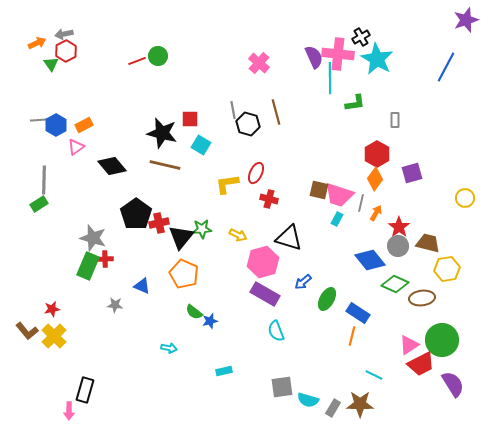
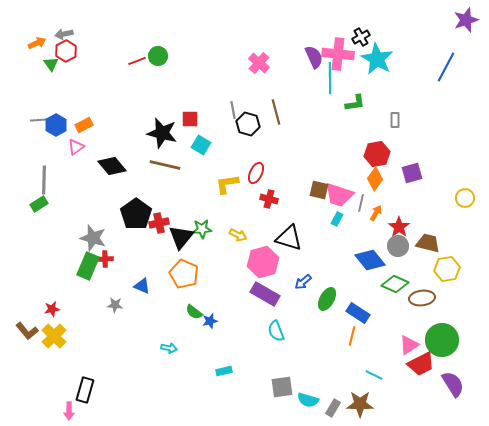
red hexagon at (377, 154): rotated 20 degrees clockwise
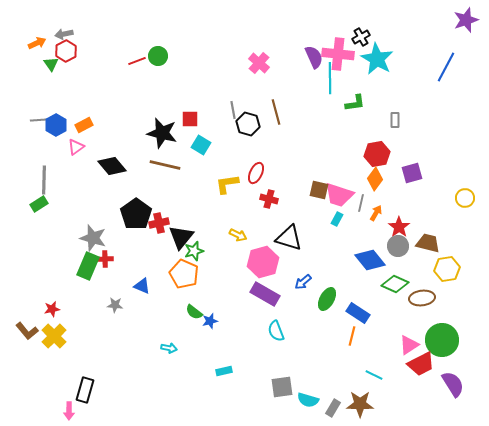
green star at (202, 229): moved 8 px left, 22 px down; rotated 12 degrees counterclockwise
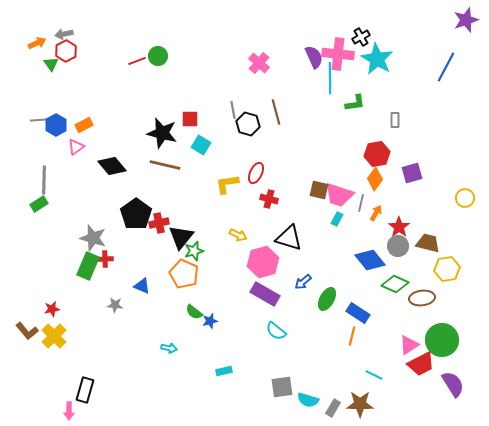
cyan semicircle at (276, 331): rotated 30 degrees counterclockwise
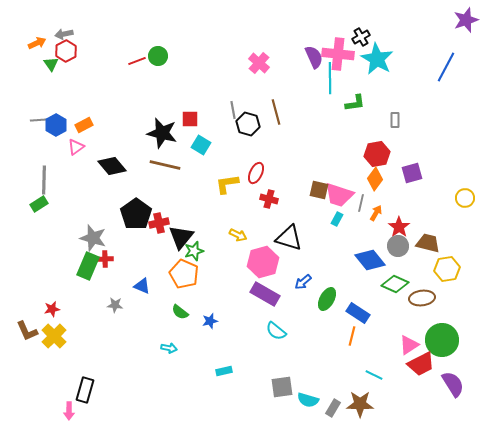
green semicircle at (194, 312): moved 14 px left
brown L-shape at (27, 331): rotated 15 degrees clockwise
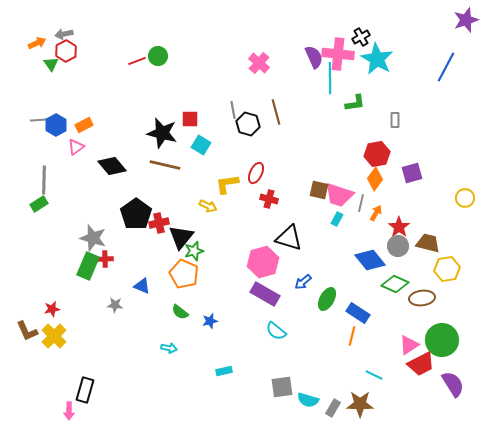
yellow arrow at (238, 235): moved 30 px left, 29 px up
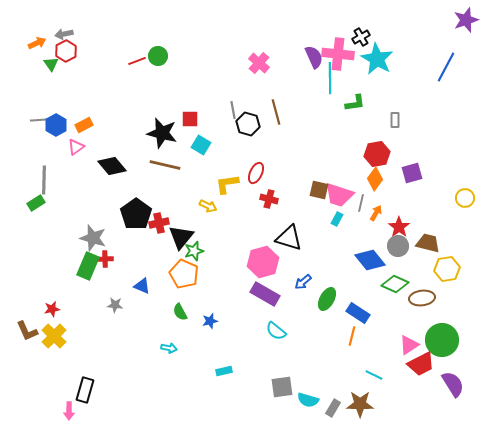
green rectangle at (39, 204): moved 3 px left, 1 px up
green semicircle at (180, 312): rotated 24 degrees clockwise
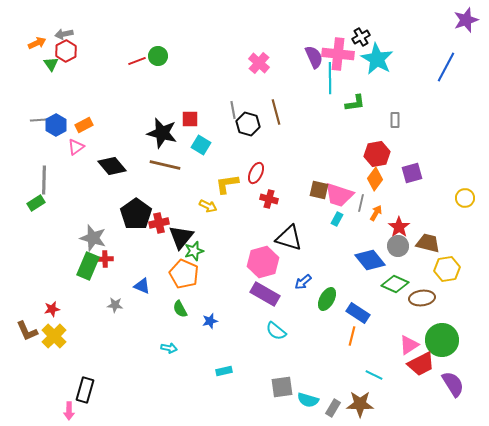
green semicircle at (180, 312): moved 3 px up
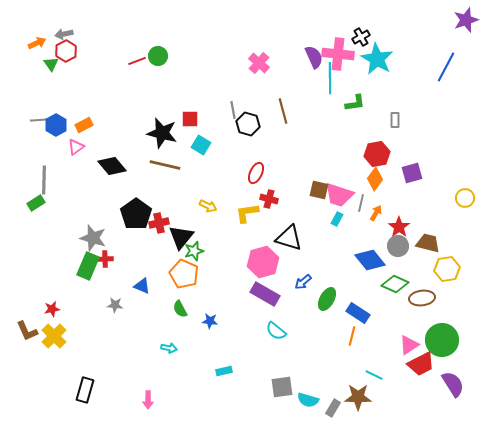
brown line at (276, 112): moved 7 px right, 1 px up
yellow L-shape at (227, 184): moved 20 px right, 29 px down
blue star at (210, 321): rotated 21 degrees clockwise
brown star at (360, 404): moved 2 px left, 7 px up
pink arrow at (69, 411): moved 79 px right, 11 px up
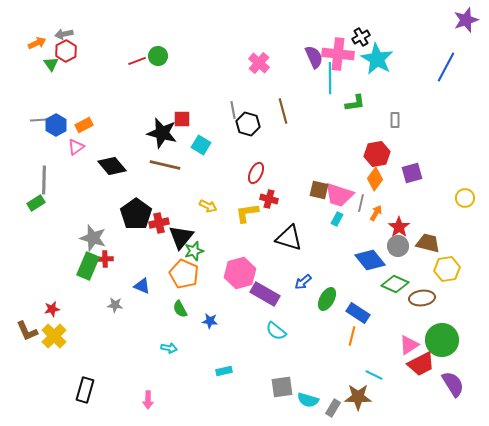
red square at (190, 119): moved 8 px left
pink hexagon at (263, 262): moved 23 px left, 11 px down
